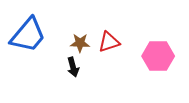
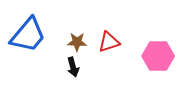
brown star: moved 3 px left, 1 px up
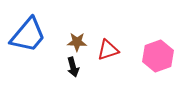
red triangle: moved 1 px left, 8 px down
pink hexagon: rotated 20 degrees counterclockwise
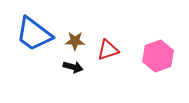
blue trapezoid: moved 6 px right, 1 px up; rotated 87 degrees clockwise
brown star: moved 2 px left, 1 px up
black arrow: rotated 60 degrees counterclockwise
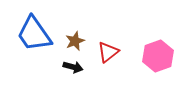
blue trapezoid: rotated 18 degrees clockwise
brown star: rotated 24 degrees counterclockwise
red triangle: moved 2 px down; rotated 20 degrees counterclockwise
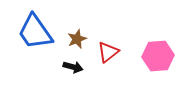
blue trapezoid: moved 1 px right, 2 px up
brown star: moved 2 px right, 2 px up
pink hexagon: rotated 16 degrees clockwise
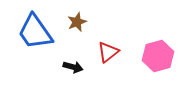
brown star: moved 17 px up
pink hexagon: rotated 12 degrees counterclockwise
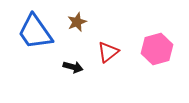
pink hexagon: moved 1 px left, 7 px up
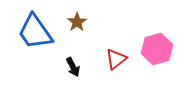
brown star: rotated 12 degrees counterclockwise
red triangle: moved 8 px right, 7 px down
black arrow: rotated 48 degrees clockwise
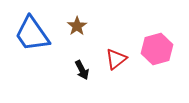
brown star: moved 4 px down
blue trapezoid: moved 3 px left, 2 px down
black arrow: moved 9 px right, 3 px down
